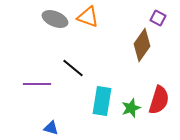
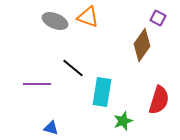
gray ellipse: moved 2 px down
cyan rectangle: moved 9 px up
green star: moved 8 px left, 13 px down
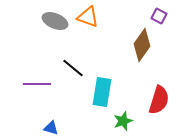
purple square: moved 1 px right, 2 px up
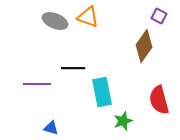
brown diamond: moved 2 px right, 1 px down
black line: rotated 40 degrees counterclockwise
cyan rectangle: rotated 20 degrees counterclockwise
red semicircle: rotated 148 degrees clockwise
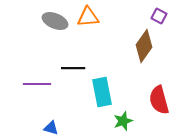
orange triangle: rotated 25 degrees counterclockwise
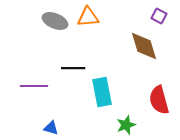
brown diamond: rotated 52 degrees counterclockwise
purple line: moved 3 px left, 2 px down
green star: moved 3 px right, 4 px down
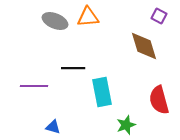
blue triangle: moved 2 px right, 1 px up
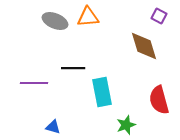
purple line: moved 3 px up
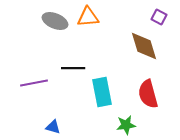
purple square: moved 1 px down
purple line: rotated 12 degrees counterclockwise
red semicircle: moved 11 px left, 6 px up
green star: rotated 12 degrees clockwise
